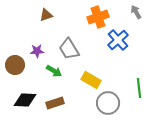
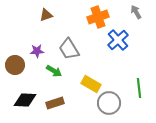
yellow rectangle: moved 4 px down
gray circle: moved 1 px right
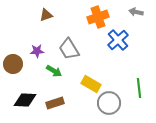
gray arrow: rotated 48 degrees counterclockwise
brown circle: moved 2 px left, 1 px up
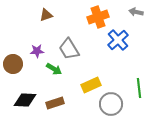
green arrow: moved 2 px up
yellow rectangle: moved 1 px down; rotated 54 degrees counterclockwise
gray circle: moved 2 px right, 1 px down
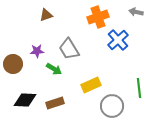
gray circle: moved 1 px right, 2 px down
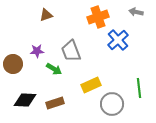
gray trapezoid: moved 2 px right, 2 px down; rotated 10 degrees clockwise
gray circle: moved 2 px up
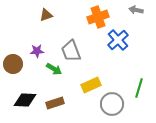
gray arrow: moved 2 px up
green line: rotated 24 degrees clockwise
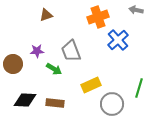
brown rectangle: rotated 24 degrees clockwise
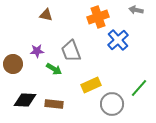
brown triangle: rotated 32 degrees clockwise
green line: rotated 24 degrees clockwise
brown rectangle: moved 1 px left, 1 px down
